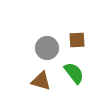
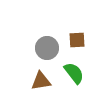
brown triangle: rotated 25 degrees counterclockwise
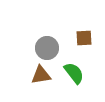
brown square: moved 7 px right, 2 px up
brown triangle: moved 6 px up
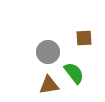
gray circle: moved 1 px right, 4 px down
brown triangle: moved 8 px right, 10 px down
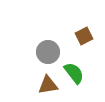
brown square: moved 2 px up; rotated 24 degrees counterclockwise
brown triangle: moved 1 px left
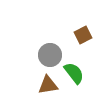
brown square: moved 1 px left, 1 px up
gray circle: moved 2 px right, 3 px down
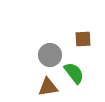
brown square: moved 4 px down; rotated 24 degrees clockwise
brown triangle: moved 2 px down
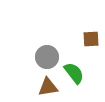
brown square: moved 8 px right
gray circle: moved 3 px left, 2 px down
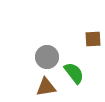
brown square: moved 2 px right
brown triangle: moved 2 px left
